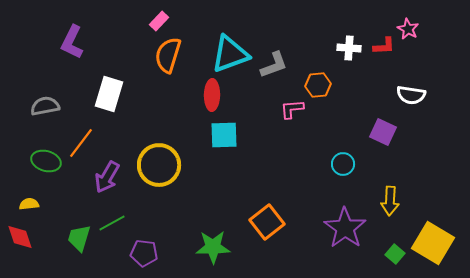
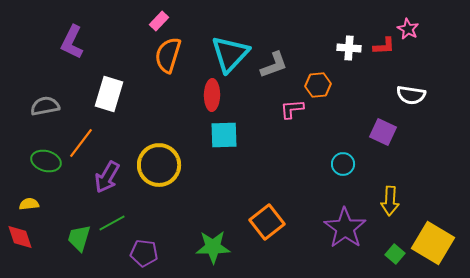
cyan triangle: rotated 27 degrees counterclockwise
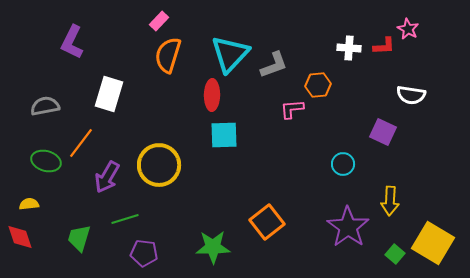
green line: moved 13 px right, 4 px up; rotated 12 degrees clockwise
purple star: moved 3 px right, 1 px up
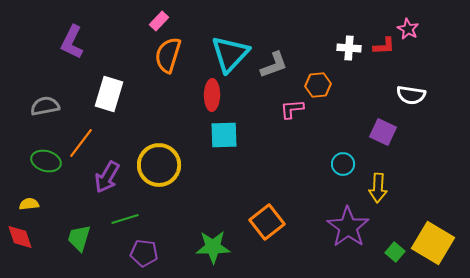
yellow arrow: moved 12 px left, 13 px up
green square: moved 2 px up
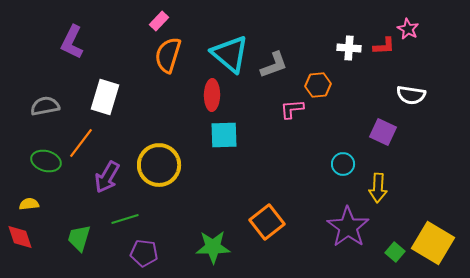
cyan triangle: rotated 33 degrees counterclockwise
white rectangle: moved 4 px left, 3 px down
